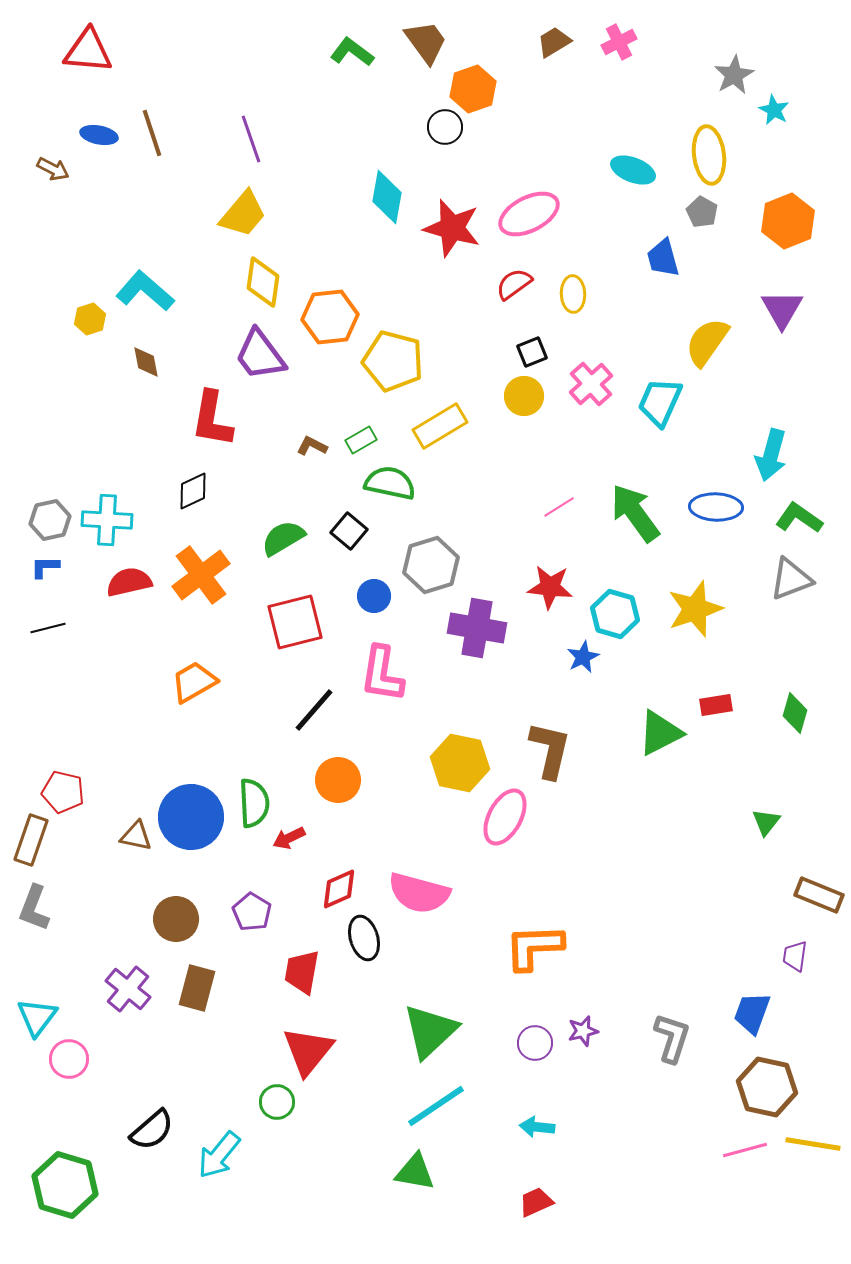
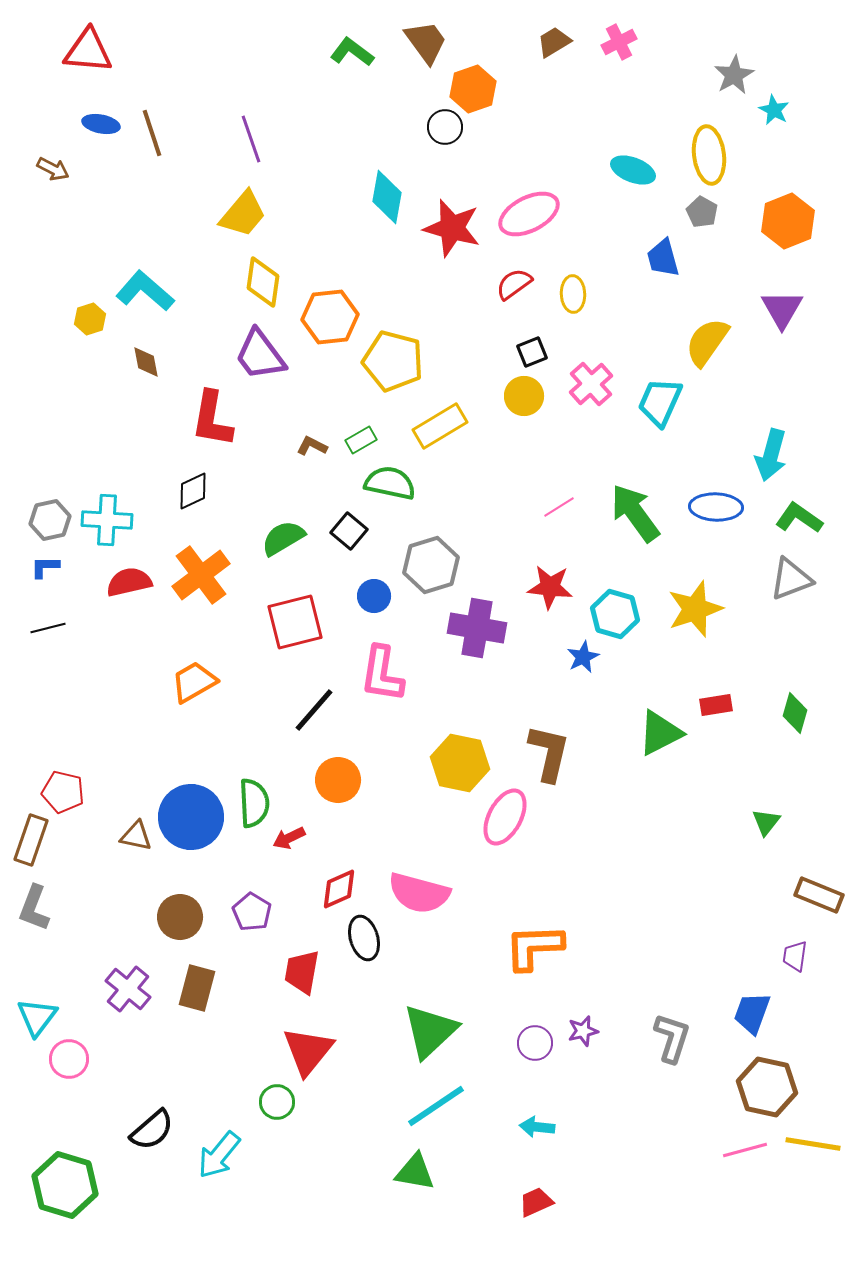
blue ellipse at (99, 135): moved 2 px right, 11 px up
brown L-shape at (550, 750): moved 1 px left, 3 px down
brown circle at (176, 919): moved 4 px right, 2 px up
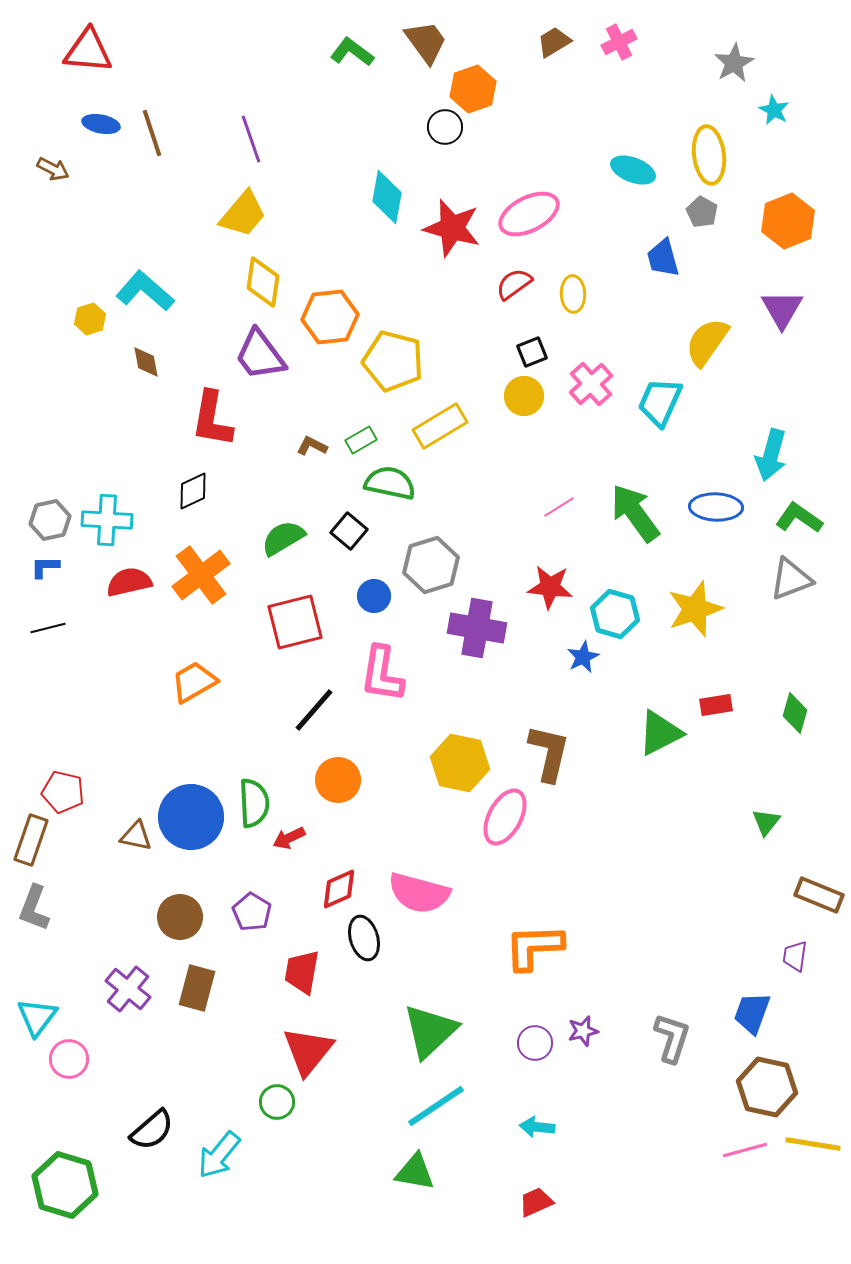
gray star at (734, 75): moved 12 px up
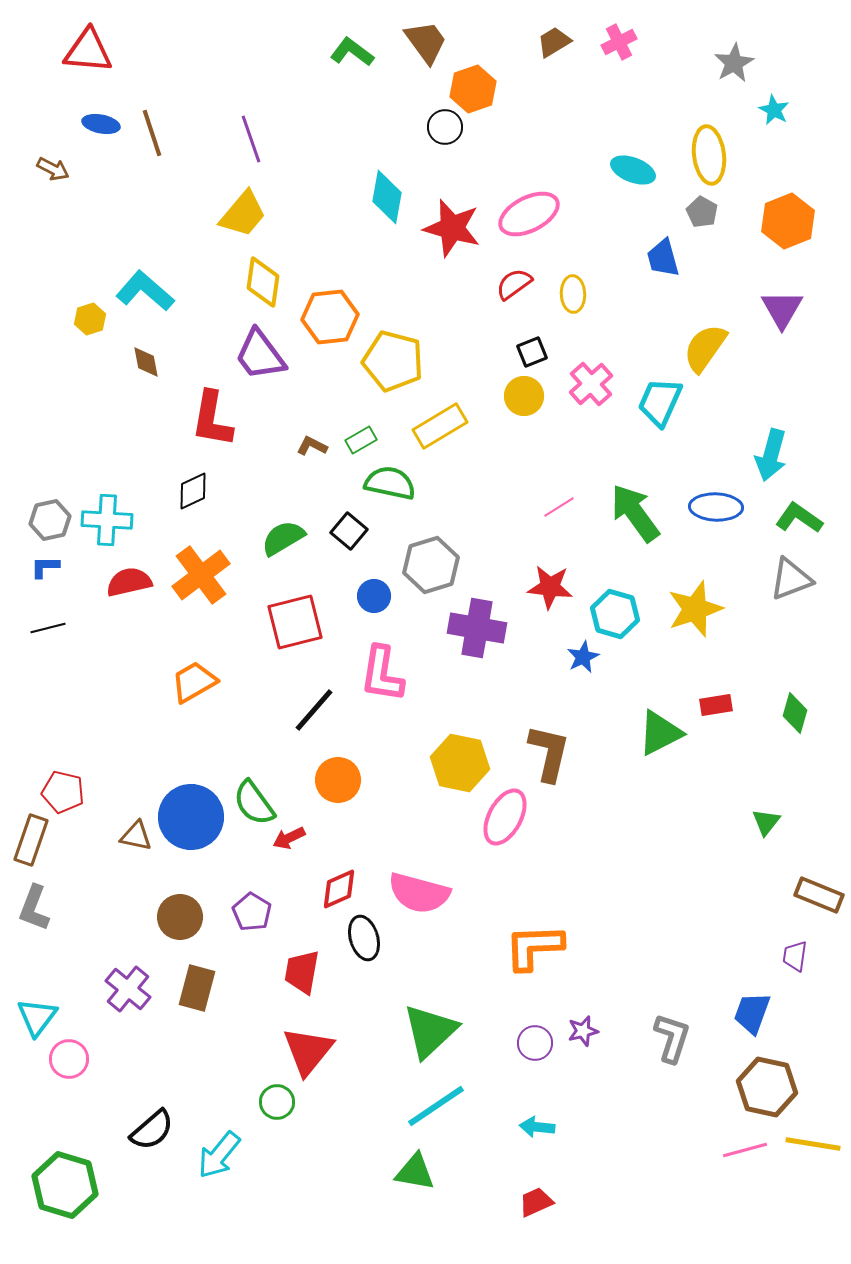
yellow semicircle at (707, 342): moved 2 px left, 6 px down
green semicircle at (254, 803): rotated 147 degrees clockwise
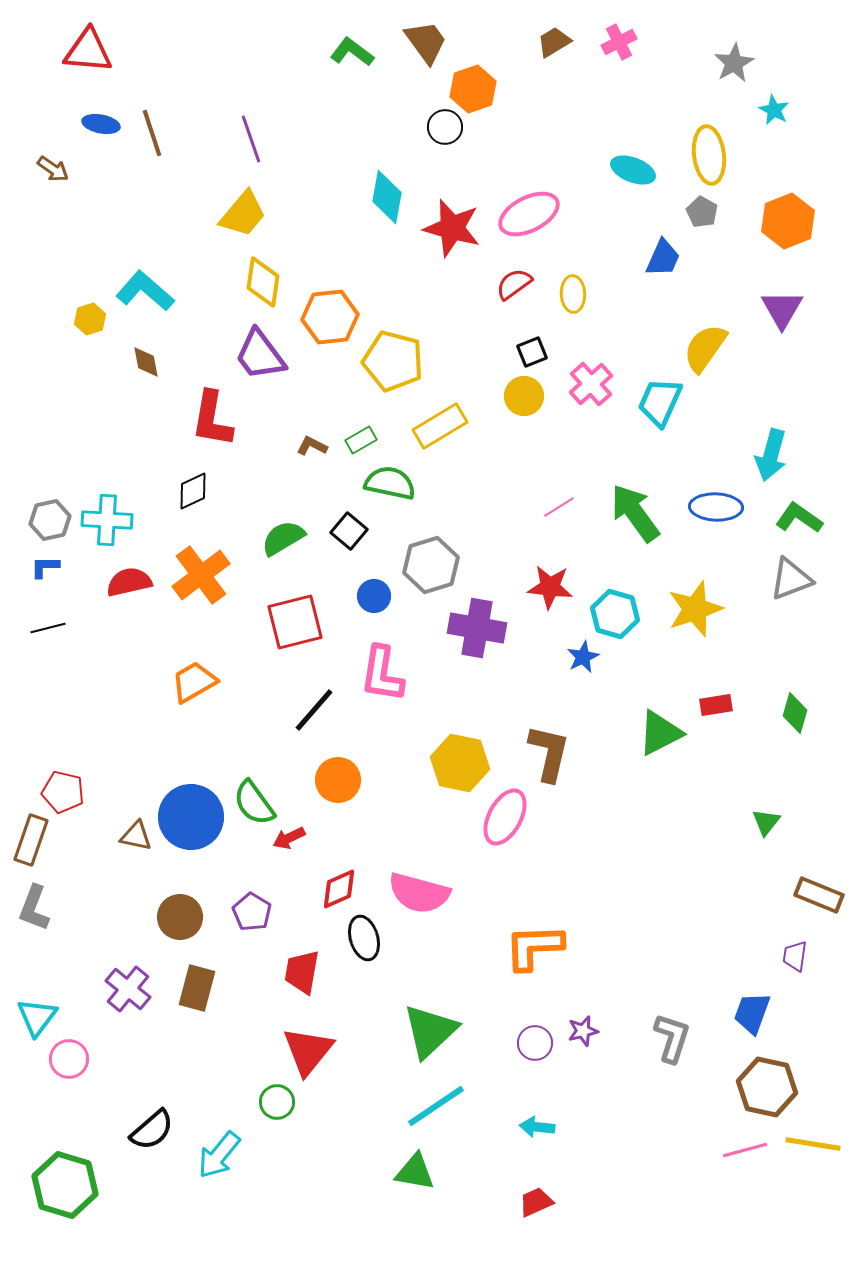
brown arrow at (53, 169): rotated 8 degrees clockwise
blue trapezoid at (663, 258): rotated 141 degrees counterclockwise
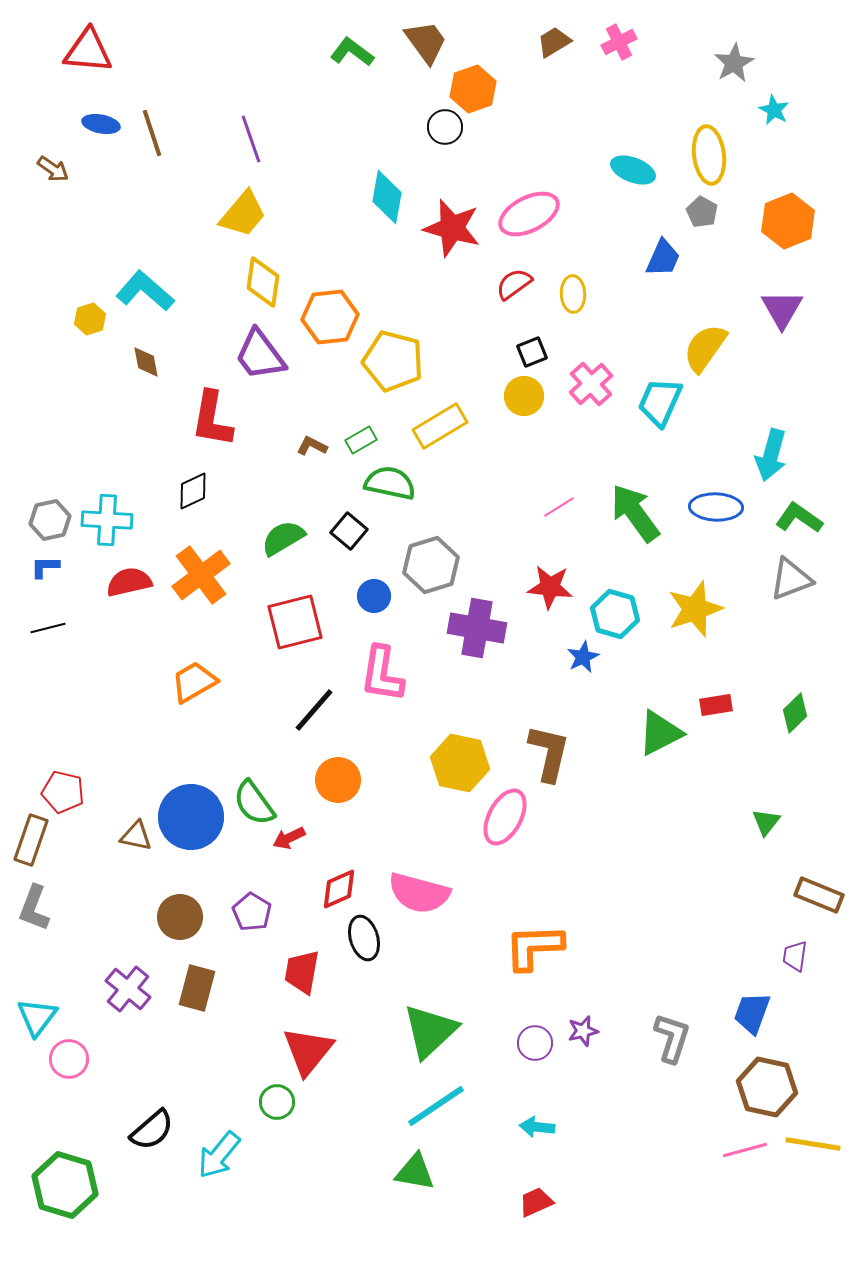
green diamond at (795, 713): rotated 30 degrees clockwise
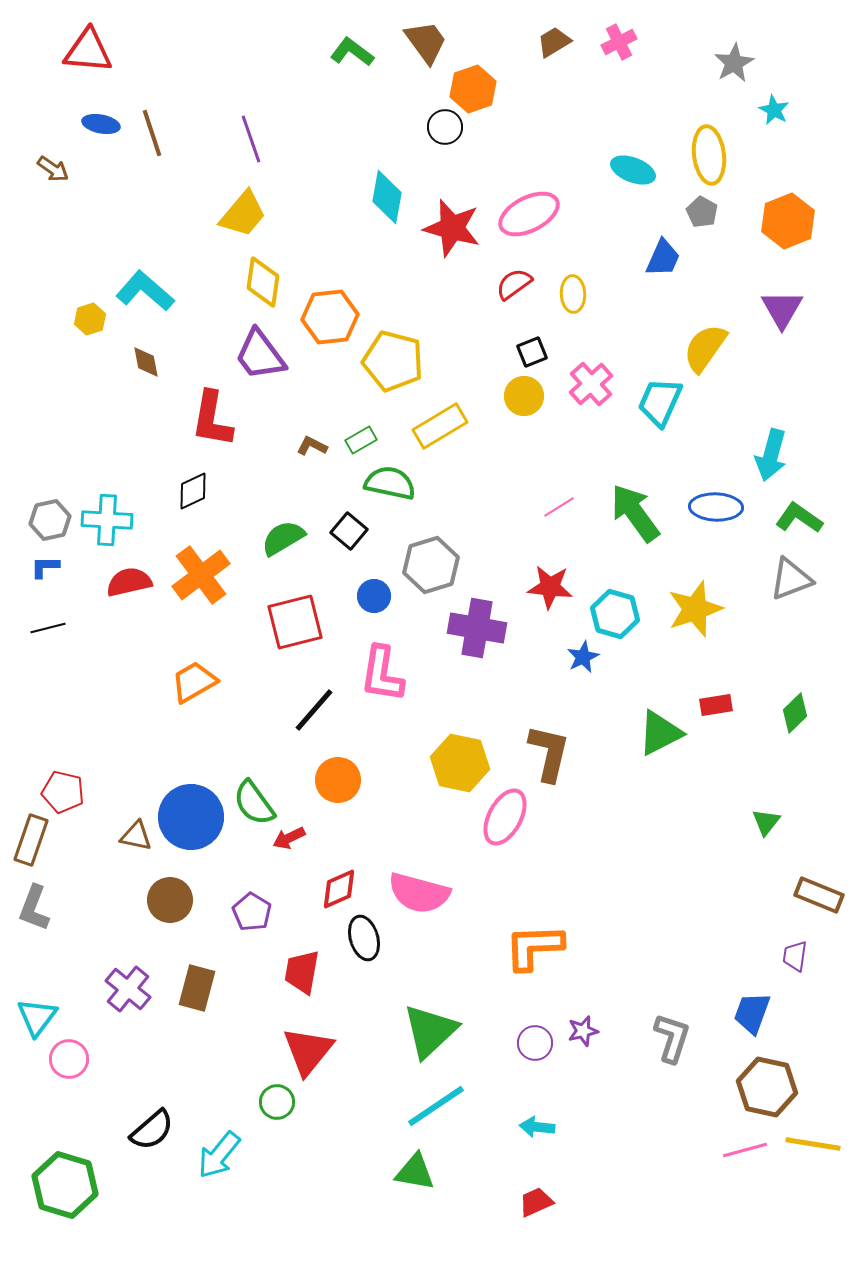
brown circle at (180, 917): moved 10 px left, 17 px up
